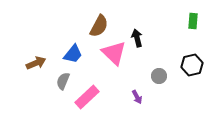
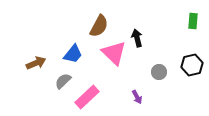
gray circle: moved 4 px up
gray semicircle: rotated 24 degrees clockwise
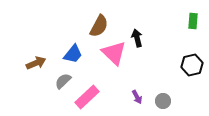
gray circle: moved 4 px right, 29 px down
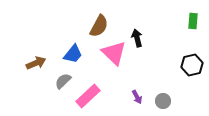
pink rectangle: moved 1 px right, 1 px up
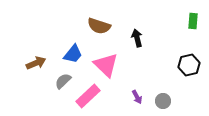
brown semicircle: rotated 80 degrees clockwise
pink triangle: moved 8 px left, 12 px down
black hexagon: moved 3 px left
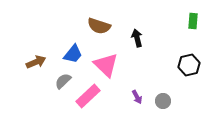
brown arrow: moved 1 px up
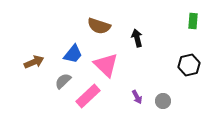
brown arrow: moved 2 px left
